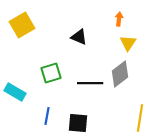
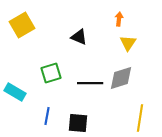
gray diamond: moved 1 px right, 4 px down; rotated 20 degrees clockwise
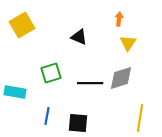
cyan rectangle: rotated 20 degrees counterclockwise
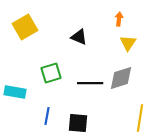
yellow square: moved 3 px right, 2 px down
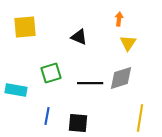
yellow square: rotated 25 degrees clockwise
cyan rectangle: moved 1 px right, 2 px up
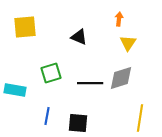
cyan rectangle: moved 1 px left
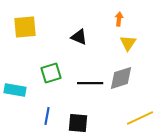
yellow line: rotated 56 degrees clockwise
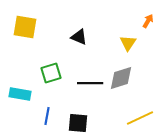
orange arrow: moved 29 px right, 2 px down; rotated 24 degrees clockwise
yellow square: rotated 15 degrees clockwise
cyan rectangle: moved 5 px right, 4 px down
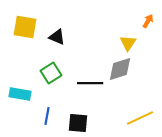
black triangle: moved 22 px left
green square: rotated 15 degrees counterclockwise
gray diamond: moved 1 px left, 9 px up
